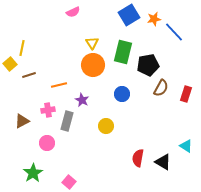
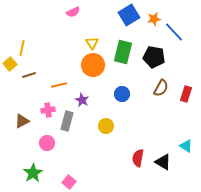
black pentagon: moved 6 px right, 8 px up; rotated 20 degrees clockwise
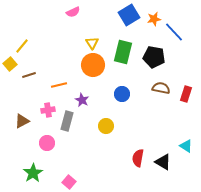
yellow line: moved 2 px up; rotated 28 degrees clockwise
brown semicircle: rotated 108 degrees counterclockwise
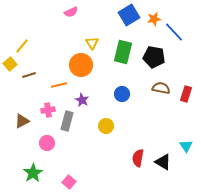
pink semicircle: moved 2 px left
orange circle: moved 12 px left
cyan triangle: rotated 24 degrees clockwise
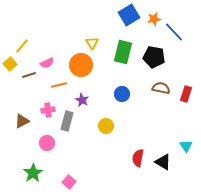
pink semicircle: moved 24 px left, 51 px down
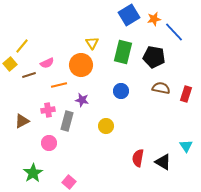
blue circle: moved 1 px left, 3 px up
purple star: rotated 16 degrees counterclockwise
pink circle: moved 2 px right
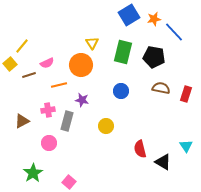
red semicircle: moved 2 px right, 9 px up; rotated 24 degrees counterclockwise
